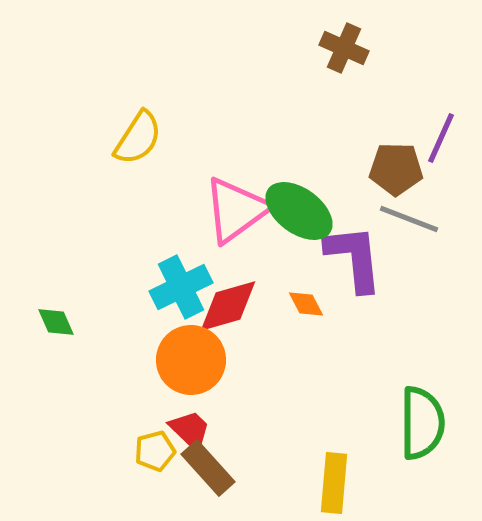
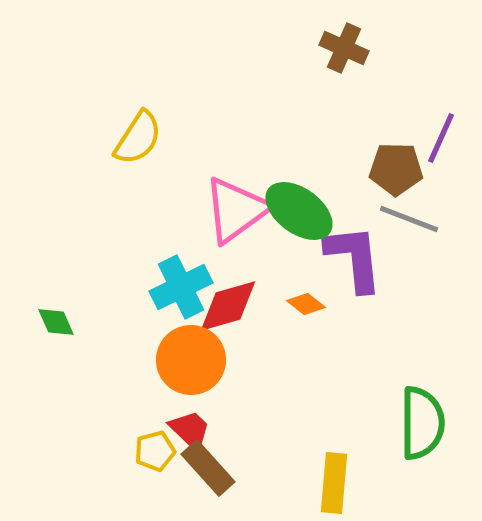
orange diamond: rotated 24 degrees counterclockwise
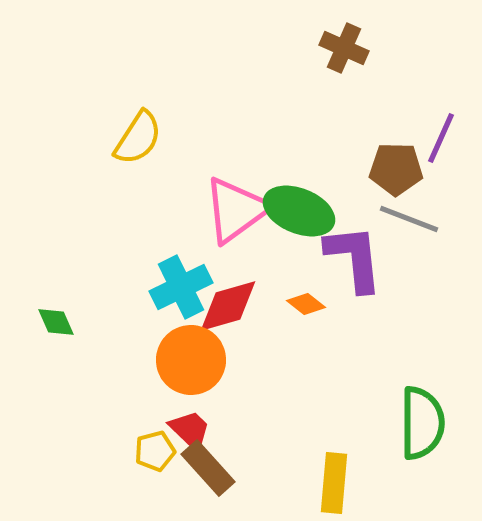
green ellipse: rotated 14 degrees counterclockwise
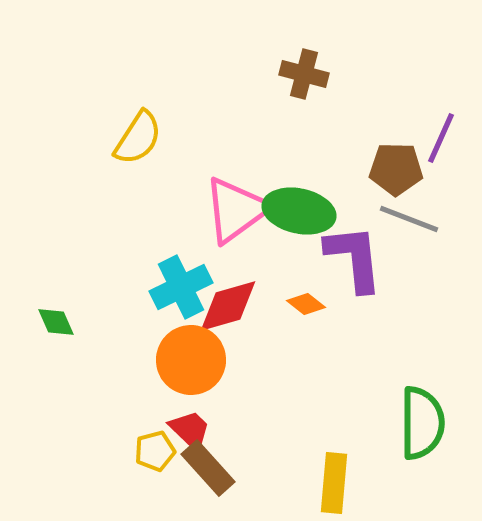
brown cross: moved 40 px left, 26 px down; rotated 9 degrees counterclockwise
green ellipse: rotated 10 degrees counterclockwise
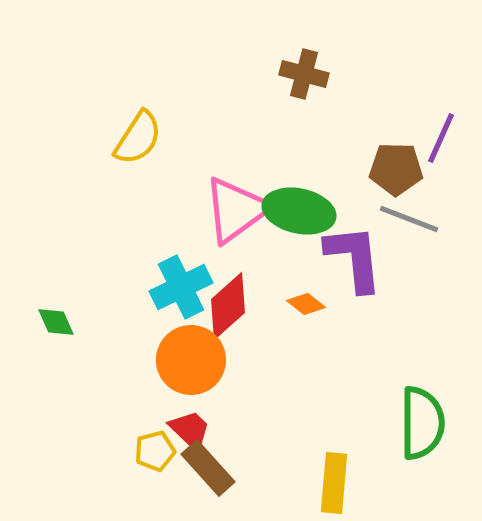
red diamond: rotated 26 degrees counterclockwise
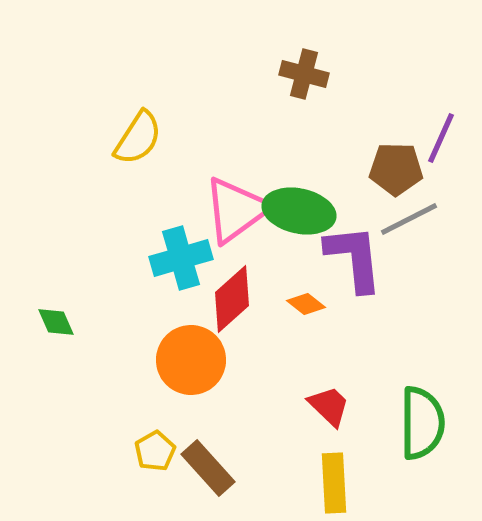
gray line: rotated 48 degrees counterclockwise
cyan cross: moved 29 px up; rotated 10 degrees clockwise
red diamond: moved 4 px right, 7 px up
red trapezoid: moved 139 px right, 24 px up
yellow pentagon: rotated 15 degrees counterclockwise
yellow rectangle: rotated 8 degrees counterclockwise
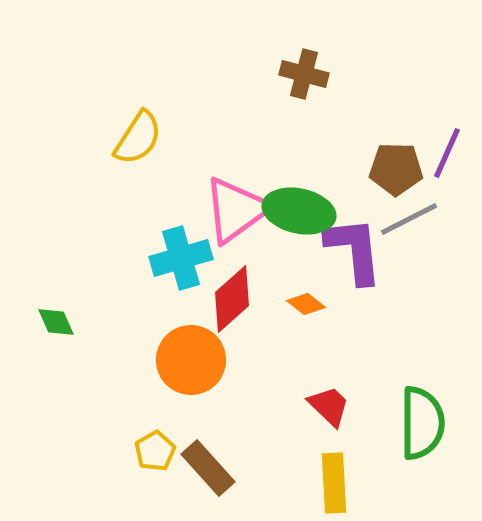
purple line: moved 6 px right, 15 px down
purple L-shape: moved 8 px up
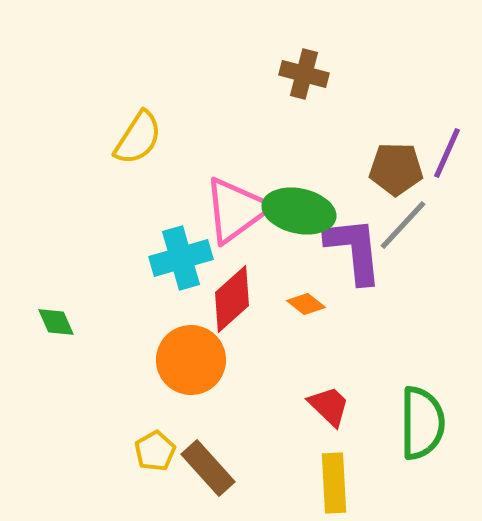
gray line: moved 6 px left, 6 px down; rotated 20 degrees counterclockwise
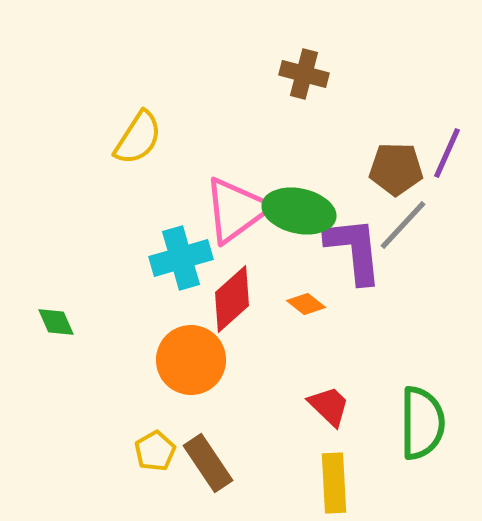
brown rectangle: moved 5 px up; rotated 8 degrees clockwise
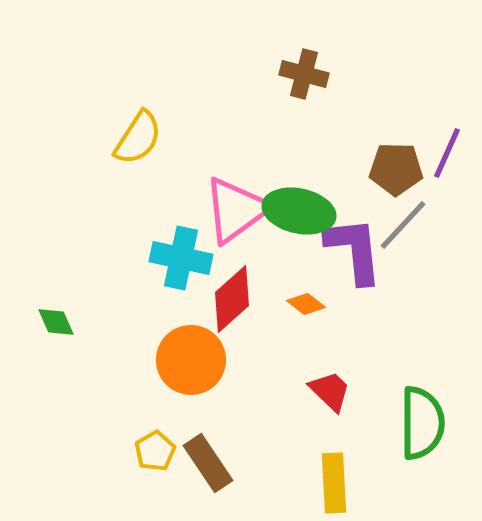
cyan cross: rotated 28 degrees clockwise
red trapezoid: moved 1 px right, 15 px up
